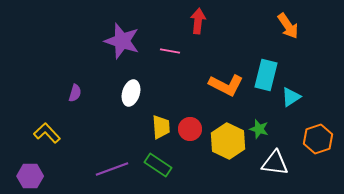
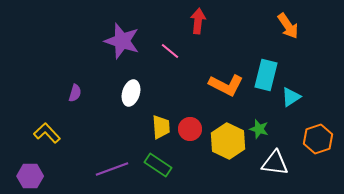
pink line: rotated 30 degrees clockwise
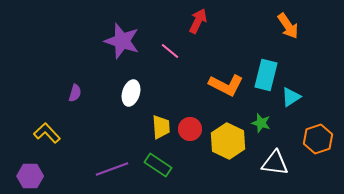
red arrow: rotated 20 degrees clockwise
green star: moved 2 px right, 6 px up
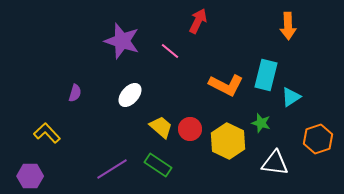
orange arrow: rotated 32 degrees clockwise
white ellipse: moved 1 px left, 2 px down; rotated 25 degrees clockwise
yellow trapezoid: rotated 45 degrees counterclockwise
purple line: rotated 12 degrees counterclockwise
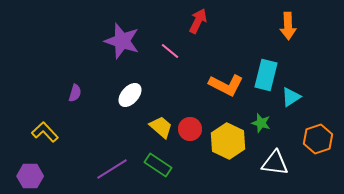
yellow L-shape: moved 2 px left, 1 px up
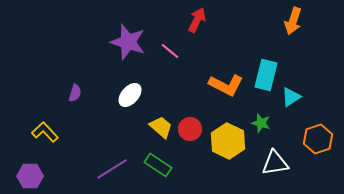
red arrow: moved 1 px left, 1 px up
orange arrow: moved 5 px right, 5 px up; rotated 20 degrees clockwise
purple star: moved 6 px right, 1 px down
white triangle: rotated 16 degrees counterclockwise
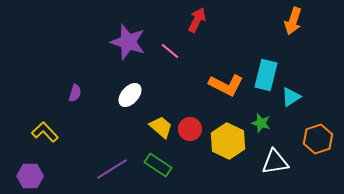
white triangle: moved 1 px up
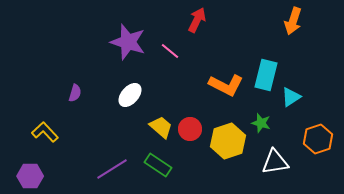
yellow hexagon: rotated 16 degrees clockwise
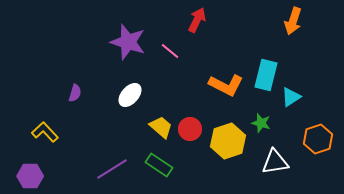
green rectangle: moved 1 px right
